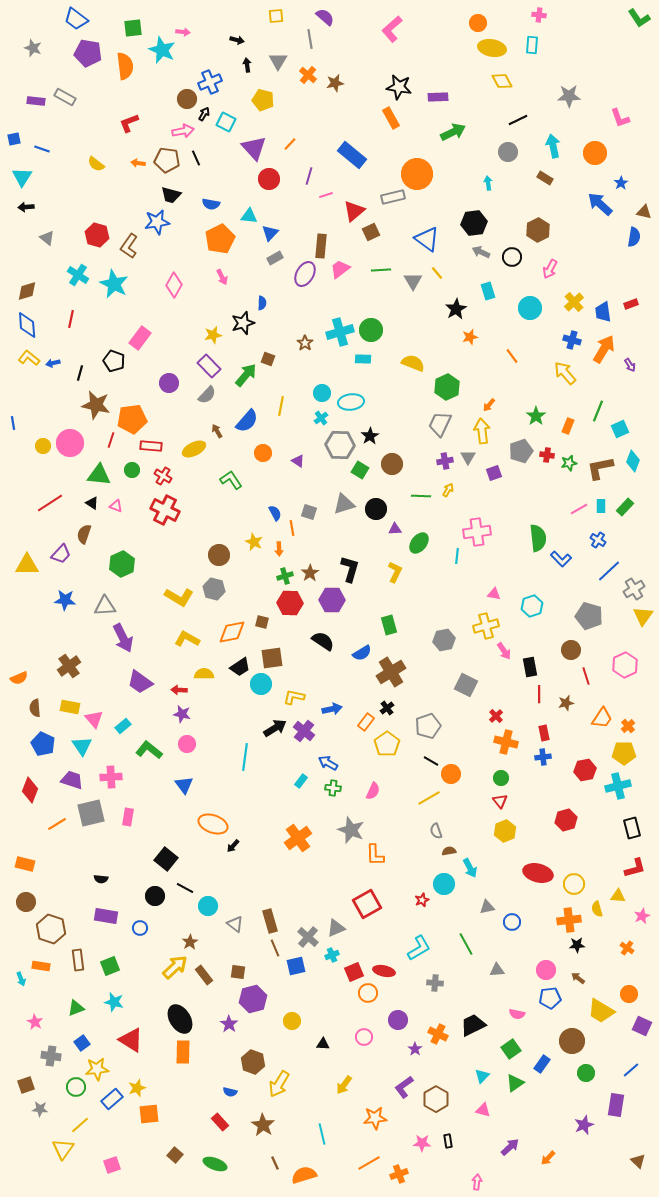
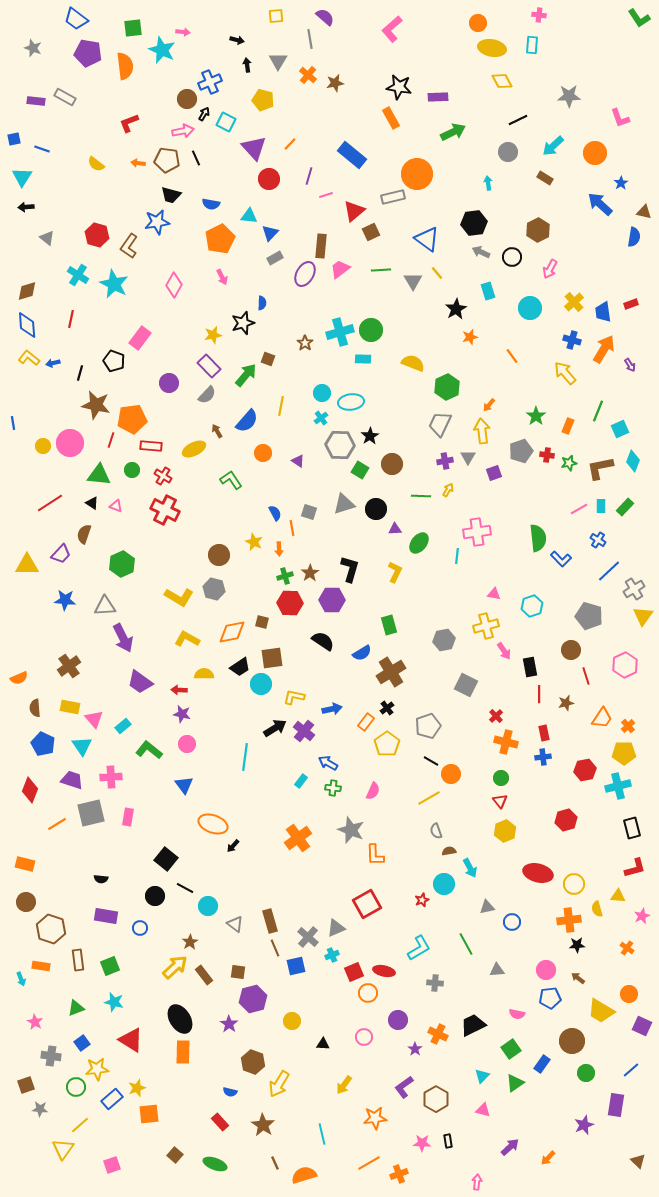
cyan arrow at (553, 146): rotated 120 degrees counterclockwise
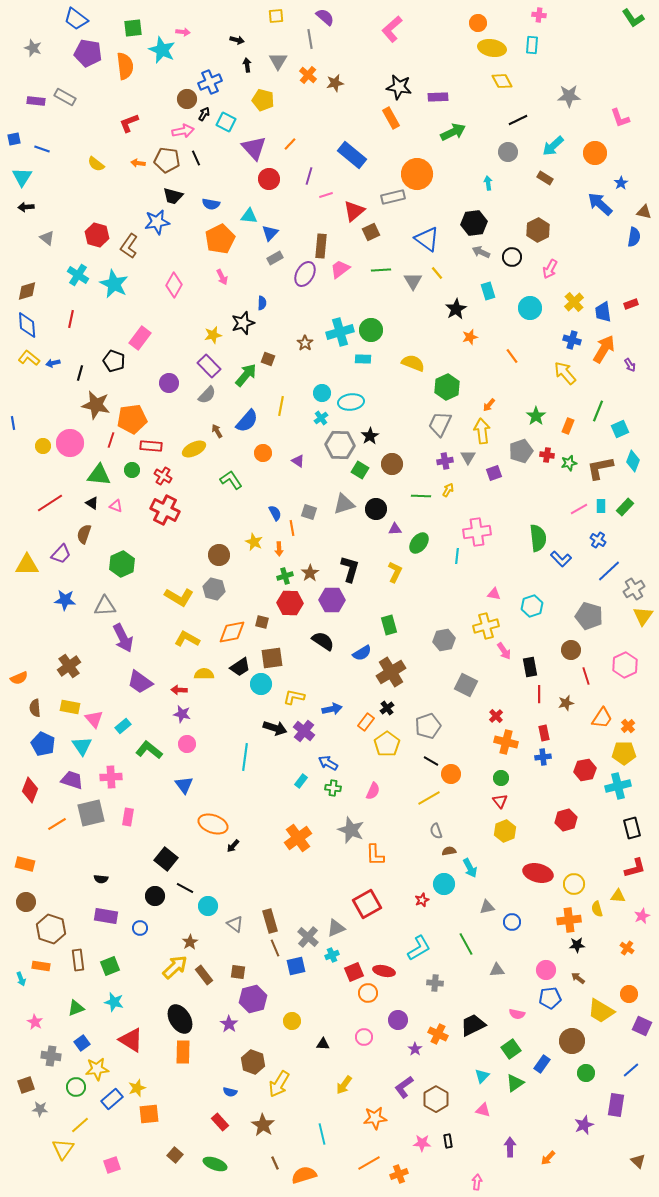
green L-shape at (639, 18): moved 6 px left
black trapezoid at (171, 195): moved 2 px right, 1 px down
black arrow at (275, 728): rotated 50 degrees clockwise
purple arrow at (510, 1147): rotated 48 degrees counterclockwise
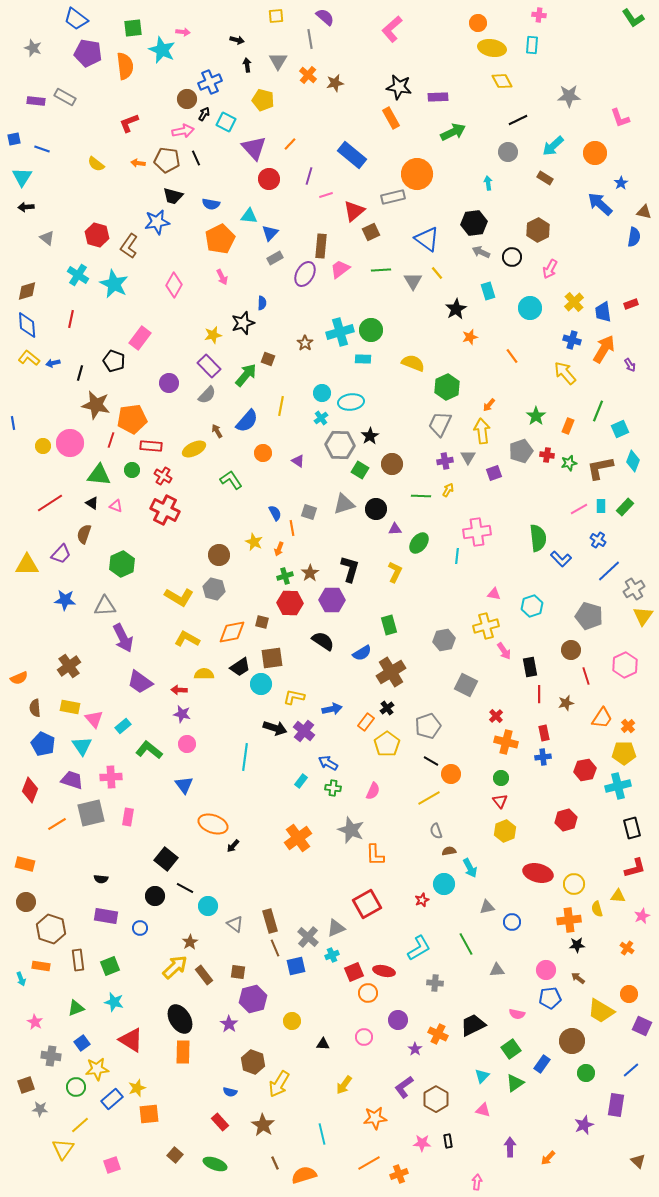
orange arrow at (279, 549): rotated 24 degrees clockwise
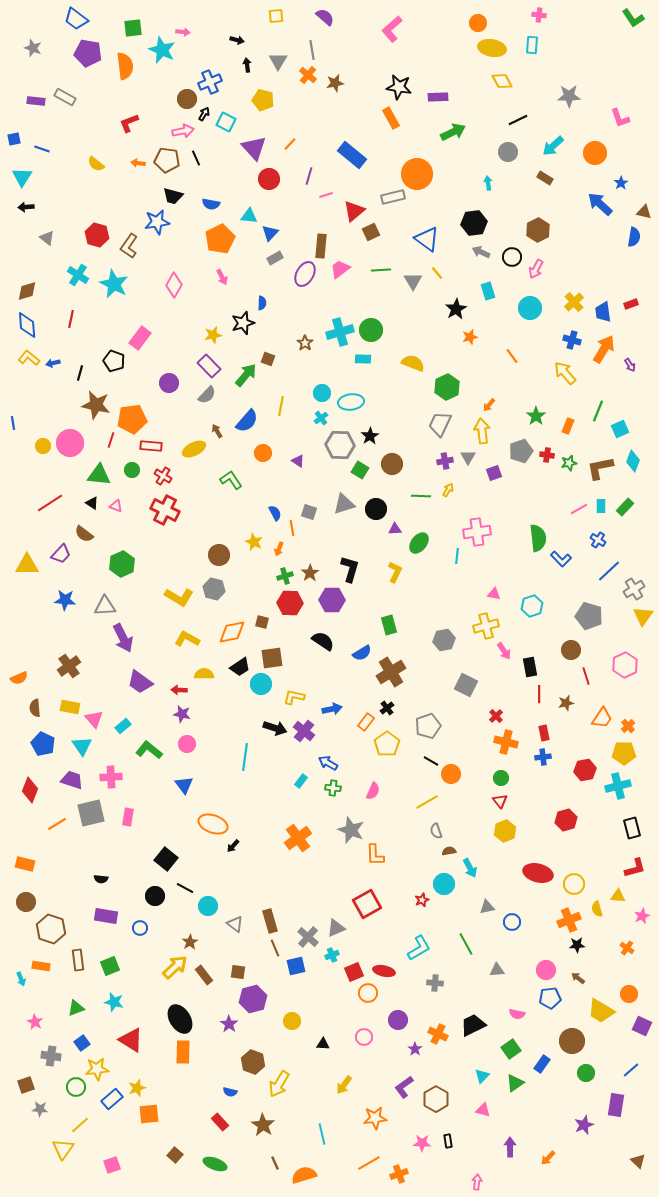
gray line at (310, 39): moved 2 px right, 11 px down
pink arrow at (550, 269): moved 14 px left
brown semicircle at (84, 534): rotated 72 degrees counterclockwise
yellow line at (429, 798): moved 2 px left, 4 px down
orange cross at (569, 920): rotated 15 degrees counterclockwise
